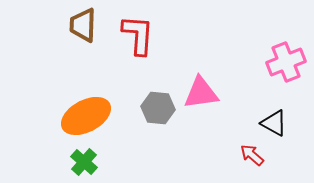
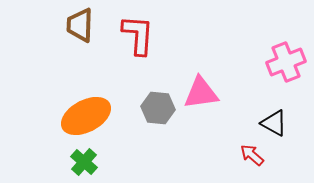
brown trapezoid: moved 3 px left
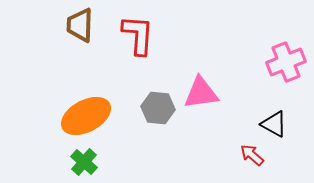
black triangle: moved 1 px down
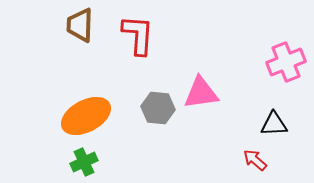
black triangle: rotated 32 degrees counterclockwise
red arrow: moved 3 px right, 5 px down
green cross: rotated 24 degrees clockwise
